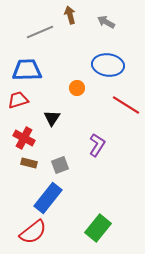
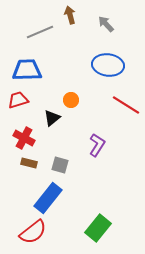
gray arrow: moved 2 px down; rotated 18 degrees clockwise
orange circle: moved 6 px left, 12 px down
black triangle: rotated 18 degrees clockwise
gray square: rotated 36 degrees clockwise
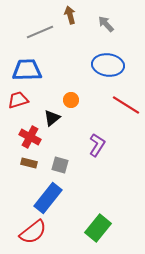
red cross: moved 6 px right, 1 px up
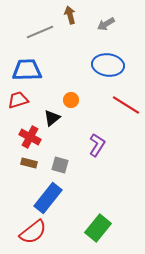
gray arrow: rotated 78 degrees counterclockwise
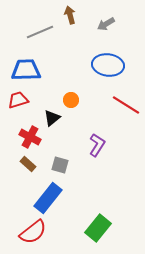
blue trapezoid: moved 1 px left
brown rectangle: moved 1 px left, 1 px down; rotated 28 degrees clockwise
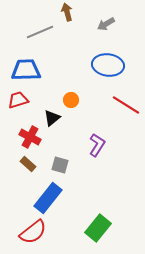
brown arrow: moved 3 px left, 3 px up
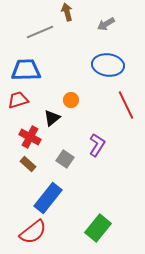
red line: rotated 32 degrees clockwise
gray square: moved 5 px right, 6 px up; rotated 18 degrees clockwise
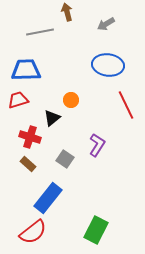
gray line: rotated 12 degrees clockwise
red cross: rotated 10 degrees counterclockwise
green rectangle: moved 2 px left, 2 px down; rotated 12 degrees counterclockwise
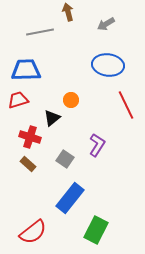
brown arrow: moved 1 px right
blue rectangle: moved 22 px right
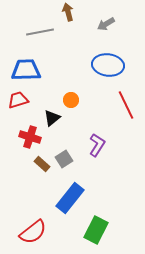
gray square: moved 1 px left; rotated 24 degrees clockwise
brown rectangle: moved 14 px right
